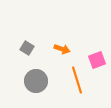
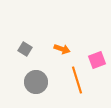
gray square: moved 2 px left, 1 px down
gray circle: moved 1 px down
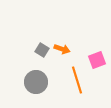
gray square: moved 17 px right, 1 px down
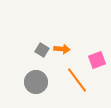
orange arrow: rotated 14 degrees counterclockwise
orange line: rotated 20 degrees counterclockwise
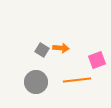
orange arrow: moved 1 px left, 1 px up
orange line: rotated 60 degrees counterclockwise
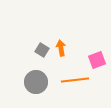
orange arrow: rotated 105 degrees counterclockwise
orange line: moved 2 px left
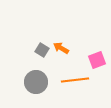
orange arrow: rotated 49 degrees counterclockwise
